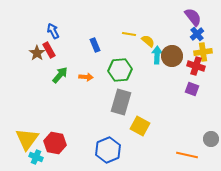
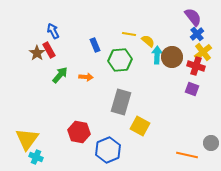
yellow cross: rotated 30 degrees counterclockwise
brown circle: moved 1 px down
green hexagon: moved 10 px up
gray circle: moved 4 px down
red hexagon: moved 24 px right, 11 px up
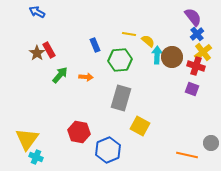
blue arrow: moved 16 px left, 19 px up; rotated 35 degrees counterclockwise
gray rectangle: moved 4 px up
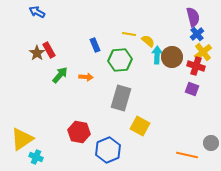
purple semicircle: rotated 24 degrees clockwise
yellow triangle: moved 5 px left; rotated 20 degrees clockwise
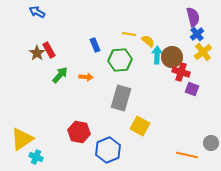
red cross: moved 15 px left, 6 px down
